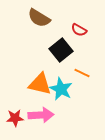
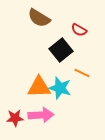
orange triangle: moved 1 px left, 3 px down; rotated 15 degrees counterclockwise
cyan star: moved 1 px left, 1 px up; rotated 10 degrees counterclockwise
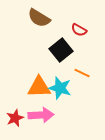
red star: rotated 18 degrees counterclockwise
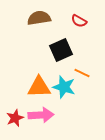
brown semicircle: rotated 140 degrees clockwise
red semicircle: moved 9 px up
black square: rotated 15 degrees clockwise
cyan star: moved 4 px right, 1 px up
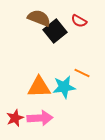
brown semicircle: rotated 30 degrees clockwise
black square: moved 6 px left, 19 px up; rotated 15 degrees counterclockwise
cyan star: rotated 25 degrees counterclockwise
pink arrow: moved 1 px left, 3 px down
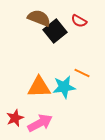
pink arrow: moved 5 px down; rotated 25 degrees counterclockwise
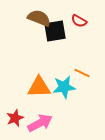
black square: rotated 30 degrees clockwise
